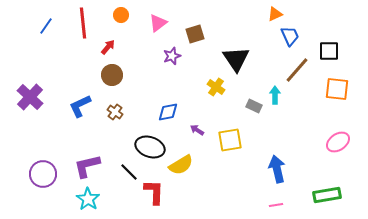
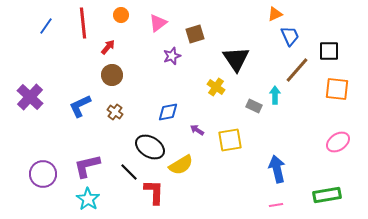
black ellipse: rotated 12 degrees clockwise
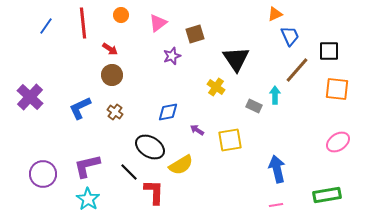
red arrow: moved 2 px right, 2 px down; rotated 84 degrees clockwise
blue L-shape: moved 2 px down
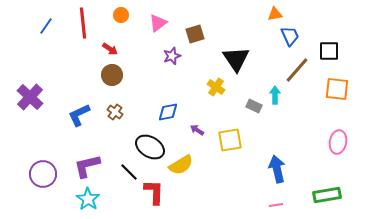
orange triangle: rotated 14 degrees clockwise
blue L-shape: moved 1 px left, 7 px down
pink ellipse: rotated 45 degrees counterclockwise
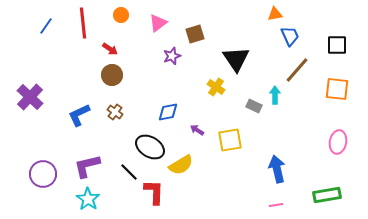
black square: moved 8 px right, 6 px up
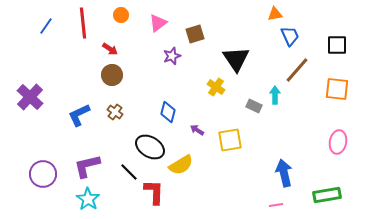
blue diamond: rotated 65 degrees counterclockwise
blue arrow: moved 7 px right, 4 px down
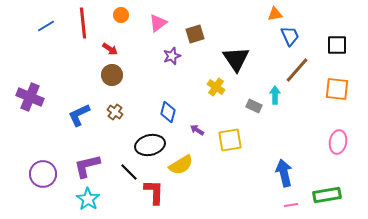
blue line: rotated 24 degrees clockwise
purple cross: rotated 20 degrees counterclockwise
black ellipse: moved 2 px up; rotated 44 degrees counterclockwise
pink line: moved 15 px right
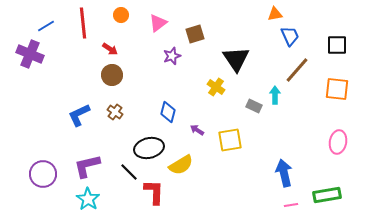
purple cross: moved 43 px up
black ellipse: moved 1 px left, 3 px down
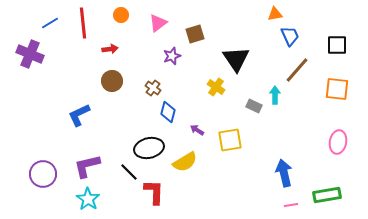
blue line: moved 4 px right, 3 px up
red arrow: rotated 42 degrees counterclockwise
brown circle: moved 6 px down
brown cross: moved 38 px right, 24 px up
yellow semicircle: moved 4 px right, 3 px up
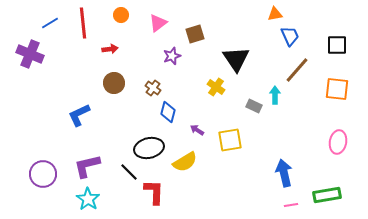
brown circle: moved 2 px right, 2 px down
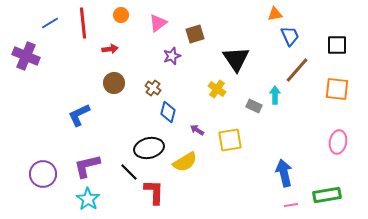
purple cross: moved 4 px left, 2 px down
yellow cross: moved 1 px right, 2 px down
